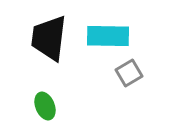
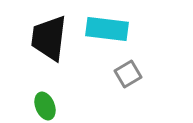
cyan rectangle: moved 1 px left, 7 px up; rotated 6 degrees clockwise
gray square: moved 1 px left, 1 px down
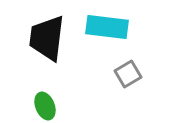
cyan rectangle: moved 2 px up
black trapezoid: moved 2 px left
